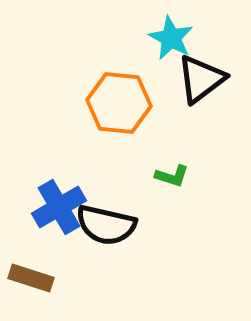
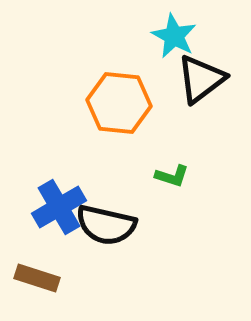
cyan star: moved 3 px right, 2 px up
brown rectangle: moved 6 px right
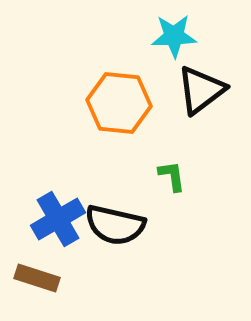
cyan star: rotated 30 degrees counterclockwise
black triangle: moved 11 px down
green L-shape: rotated 116 degrees counterclockwise
blue cross: moved 1 px left, 12 px down
black semicircle: moved 9 px right
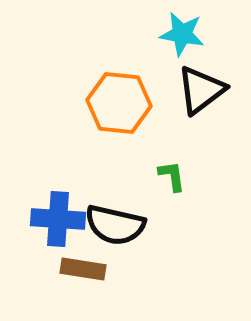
cyan star: moved 8 px right, 2 px up; rotated 12 degrees clockwise
blue cross: rotated 34 degrees clockwise
brown rectangle: moved 46 px right, 9 px up; rotated 9 degrees counterclockwise
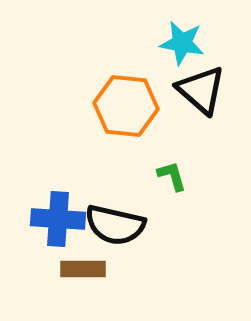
cyan star: moved 9 px down
black triangle: rotated 42 degrees counterclockwise
orange hexagon: moved 7 px right, 3 px down
green L-shape: rotated 8 degrees counterclockwise
brown rectangle: rotated 9 degrees counterclockwise
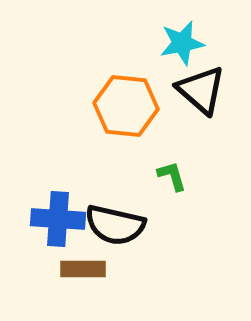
cyan star: rotated 21 degrees counterclockwise
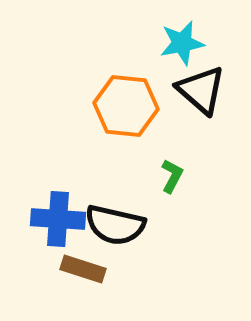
green L-shape: rotated 44 degrees clockwise
brown rectangle: rotated 18 degrees clockwise
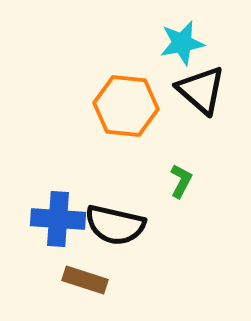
green L-shape: moved 9 px right, 5 px down
brown rectangle: moved 2 px right, 11 px down
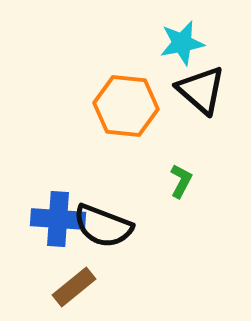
black semicircle: moved 12 px left, 1 px down; rotated 8 degrees clockwise
brown rectangle: moved 11 px left, 7 px down; rotated 57 degrees counterclockwise
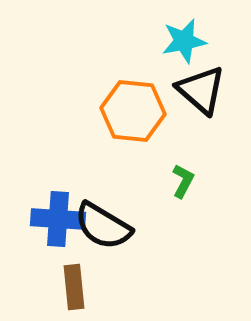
cyan star: moved 2 px right, 2 px up
orange hexagon: moved 7 px right, 5 px down
green L-shape: moved 2 px right
black semicircle: rotated 10 degrees clockwise
brown rectangle: rotated 57 degrees counterclockwise
